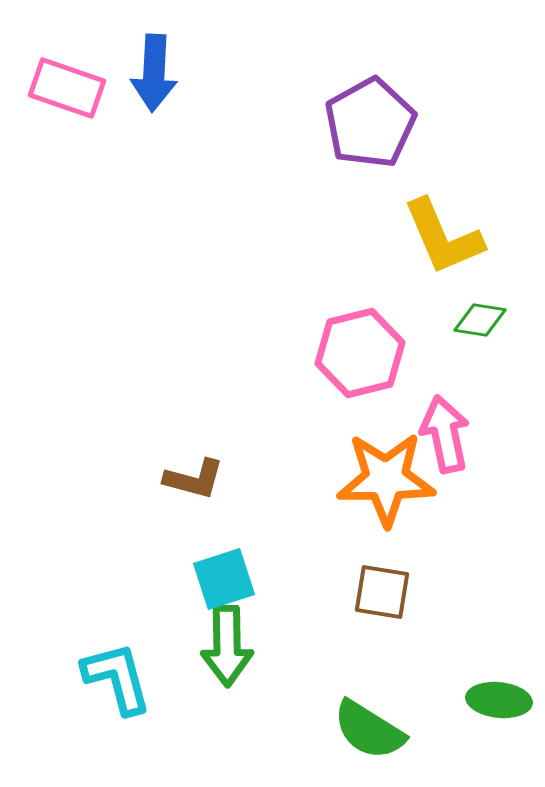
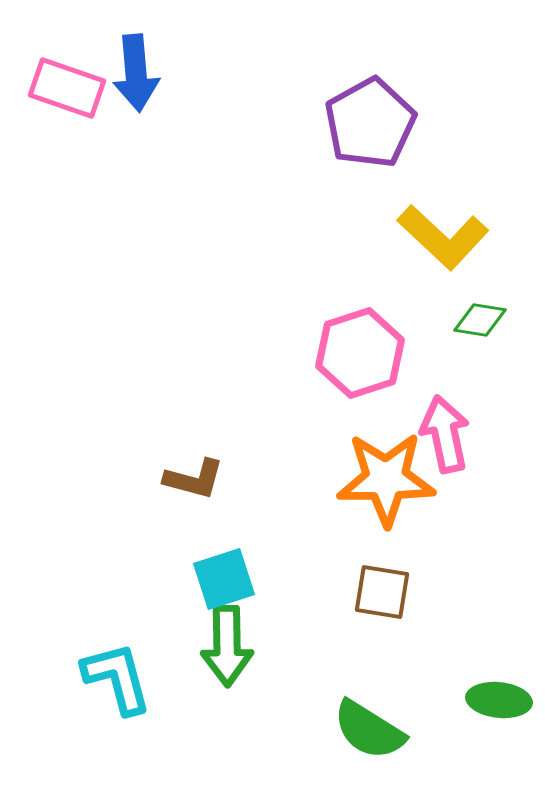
blue arrow: moved 18 px left; rotated 8 degrees counterclockwise
yellow L-shape: rotated 24 degrees counterclockwise
pink hexagon: rotated 4 degrees counterclockwise
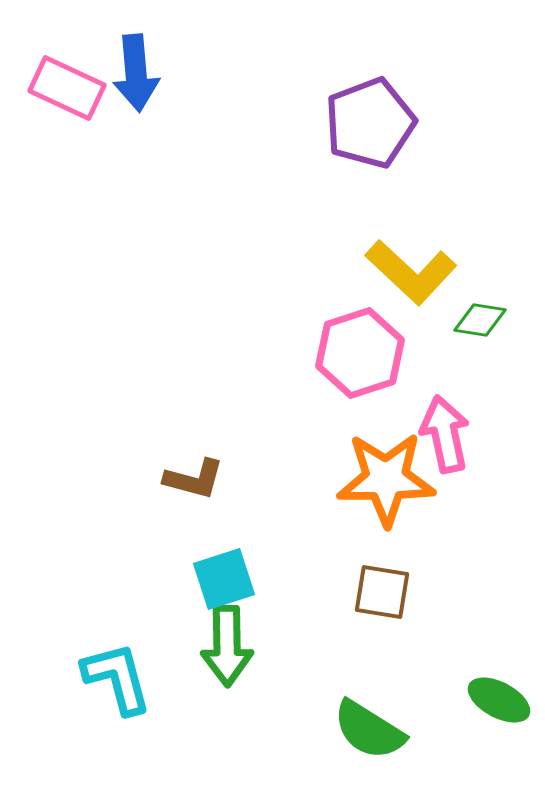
pink rectangle: rotated 6 degrees clockwise
purple pentagon: rotated 8 degrees clockwise
yellow L-shape: moved 32 px left, 35 px down
green ellipse: rotated 22 degrees clockwise
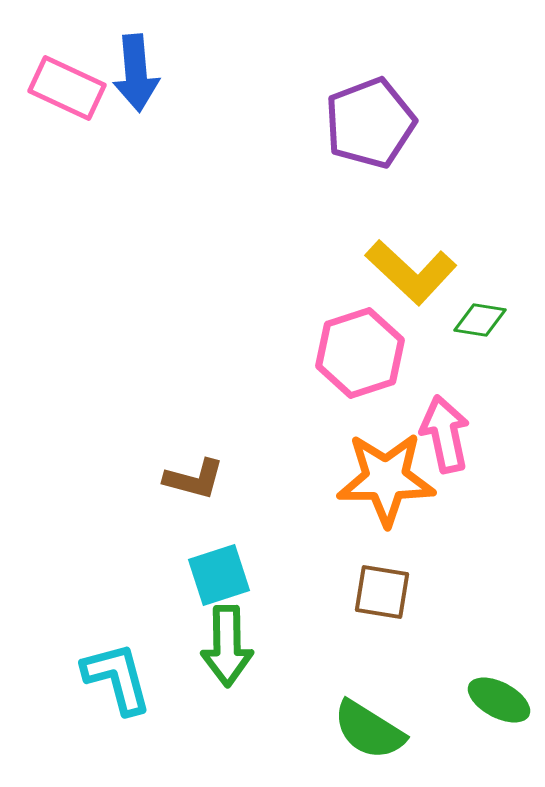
cyan square: moved 5 px left, 4 px up
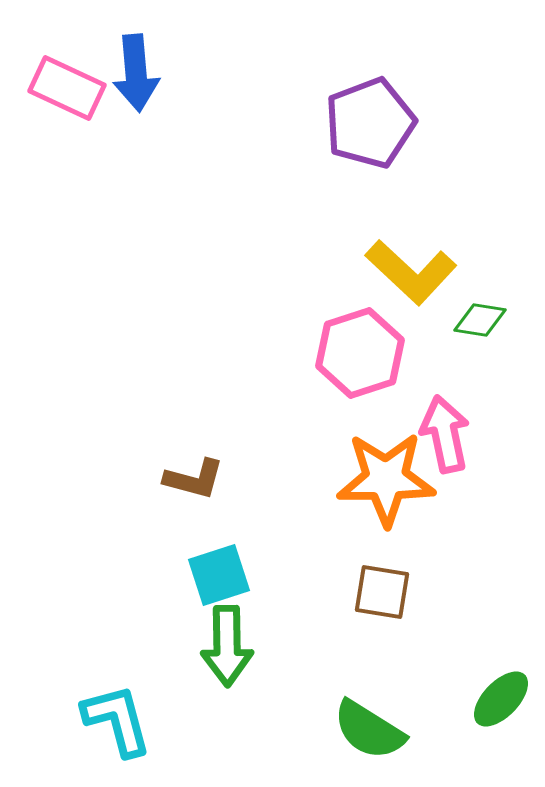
cyan L-shape: moved 42 px down
green ellipse: moved 2 px right, 1 px up; rotated 74 degrees counterclockwise
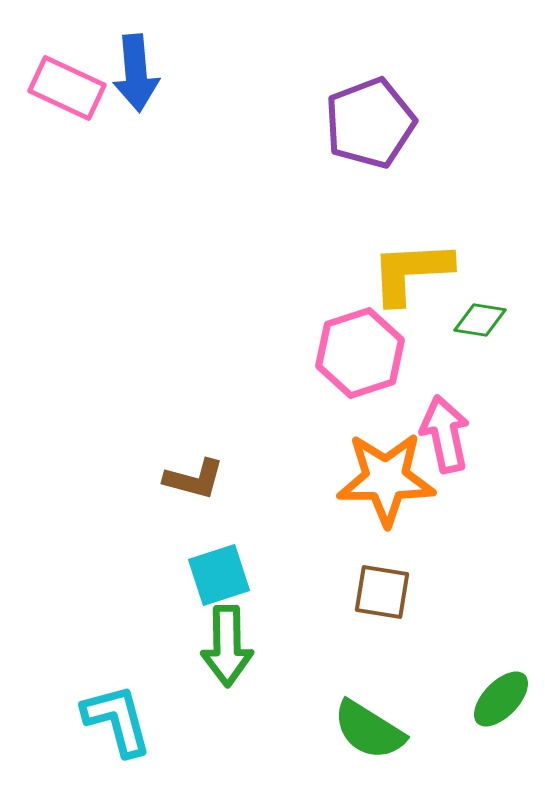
yellow L-shape: rotated 134 degrees clockwise
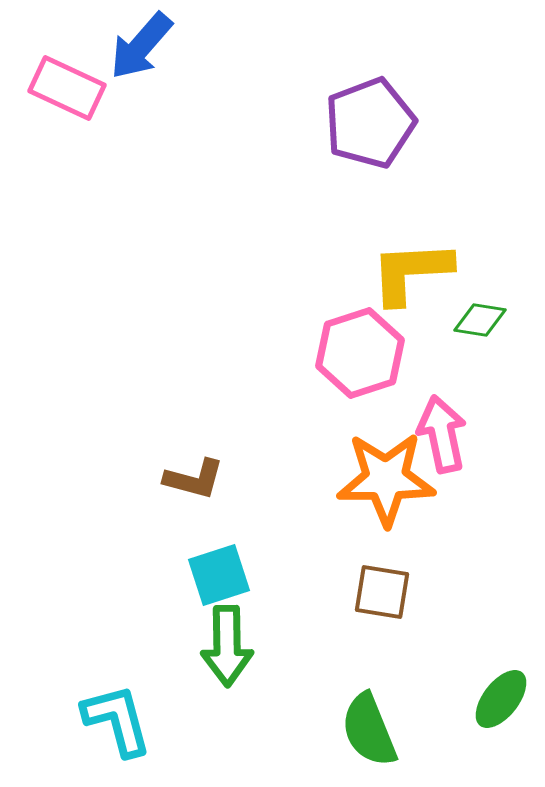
blue arrow: moved 5 px right, 27 px up; rotated 46 degrees clockwise
pink arrow: moved 3 px left
green ellipse: rotated 6 degrees counterclockwise
green semicircle: rotated 36 degrees clockwise
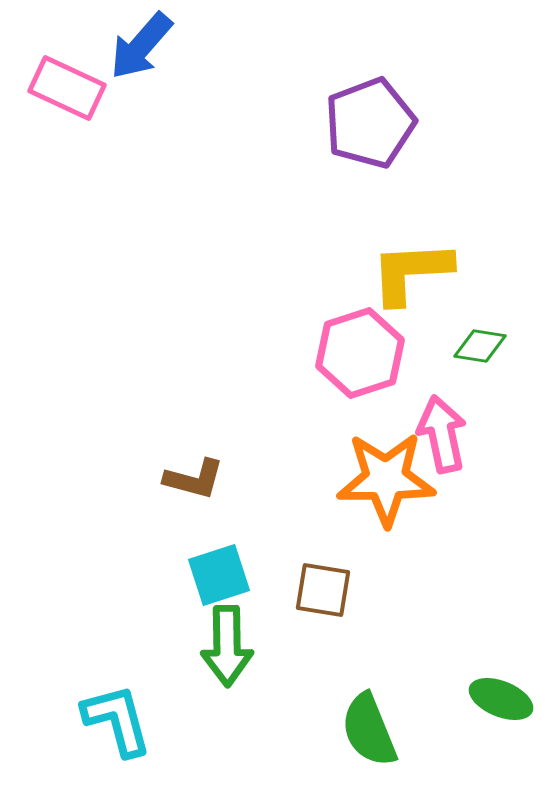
green diamond: moved 26 px down
brown square: moved 59 px left, 2 px up
green ellipse: rotated 74 degrees clockwise
